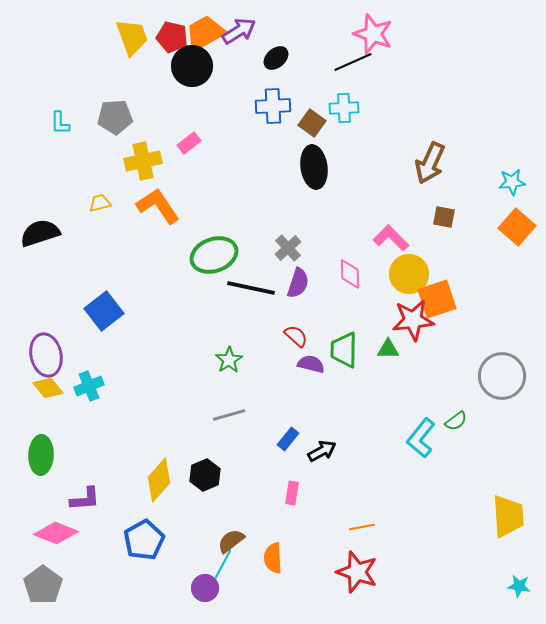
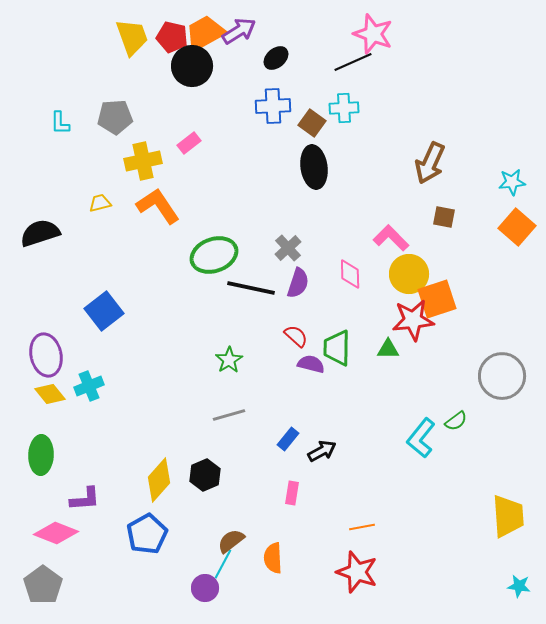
green trapezoid at (344, 350): moved 7 px left, 2 px up
yellow diamond at (48, 388): moved 2 px right, 6 px down
blue pentagon at (144, 540): moved 3 px right, 6 px up
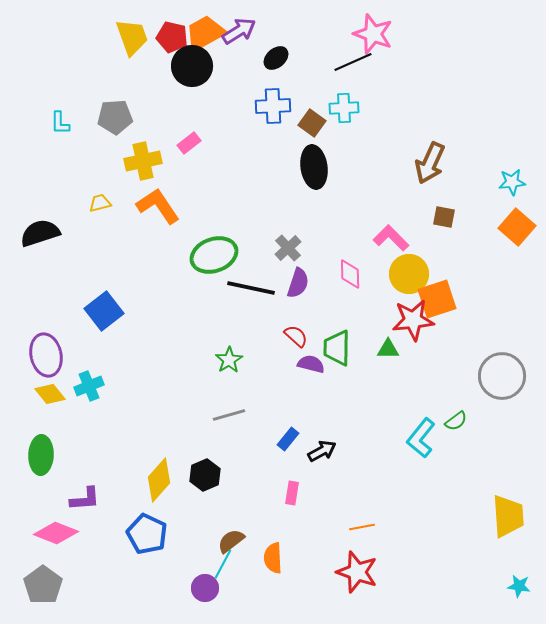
blue pentagon at (147, 534): rotated 18 degrees counterclockwise
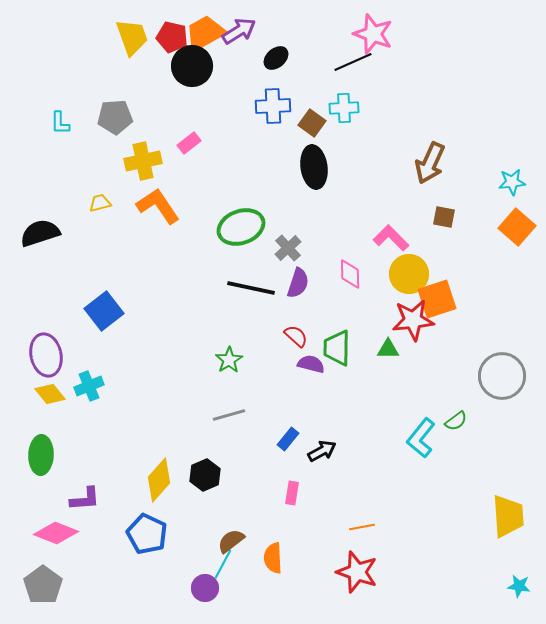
green ellipse at (214, 255): moved 27 px right, 28 px up
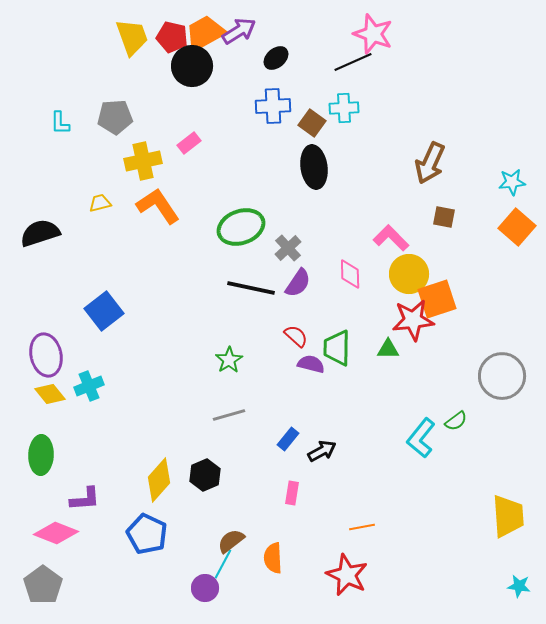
purple semicircle at (298, 283): rotated 16 degrees clockwise
red star at (357, 572): moved 10 px left, 3 px down; rotated 6 degrees clockwise
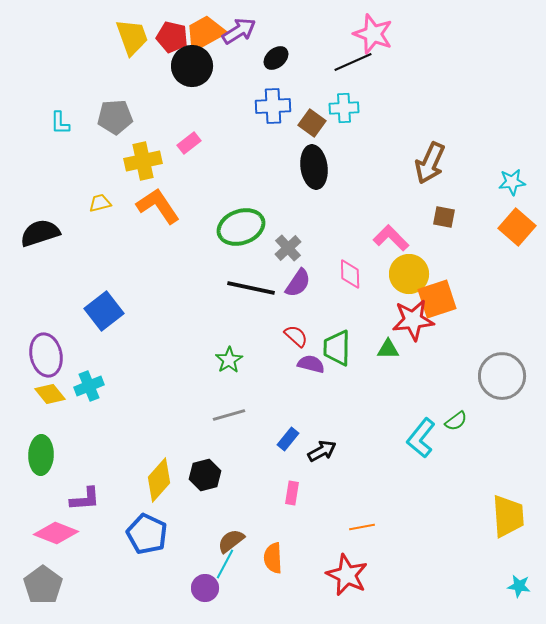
black hexagon at (205, 475): rotated 8 degrees clockwise
cyan line at (223, 564): moved 2 px right
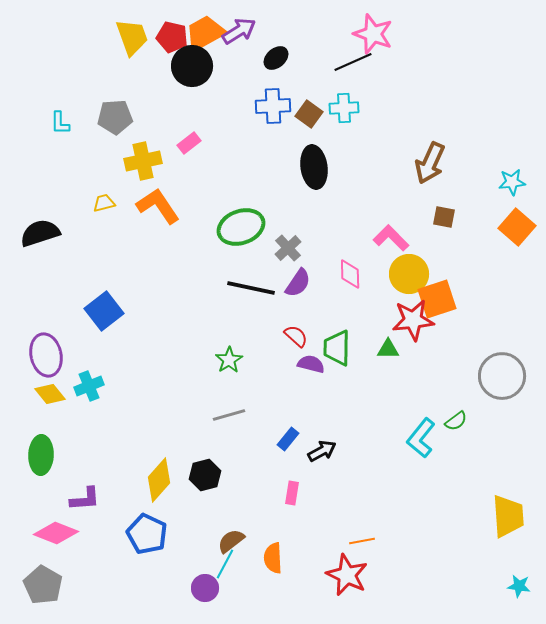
brown square at (312, 123): moved 3 px left, 9 px up
yellow trapezoid at (100, 203): moved 4 px right
orange line at (362, 527): moved 14 px down
gray pentagon at (43, 585): rotated 6 degrees counterclockwise
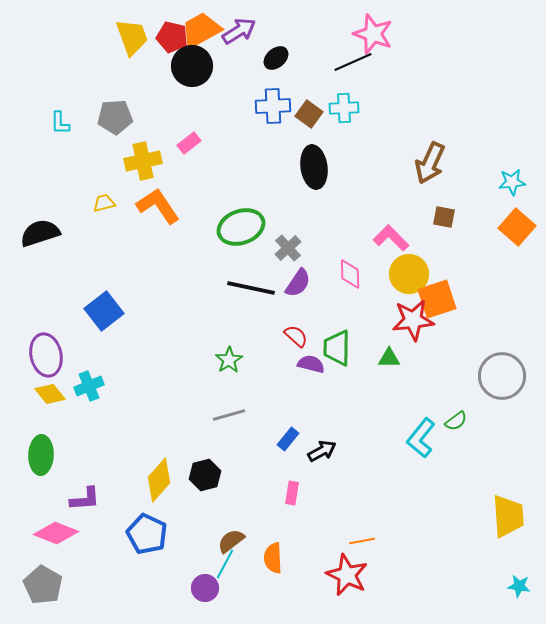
orange trapezoid at (205, 33): moved 4 px left, 3 px up
green triangle at (388, 349): moved 1 px right, 9 px down
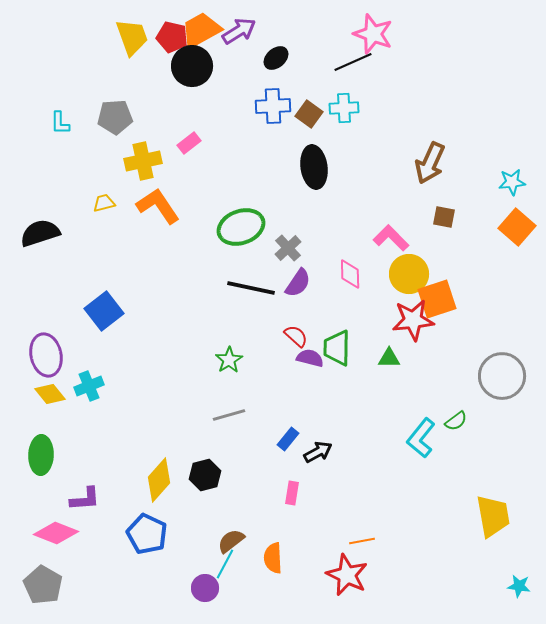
purple semicircle at (311, 364): moved 1 px left, 6 px up
black arrow at (322, 451): moved 4 px left, 1 px down
yellow trapezoid at (508, 516): moved 15 px left; rotated 6 degrees counterclockwise
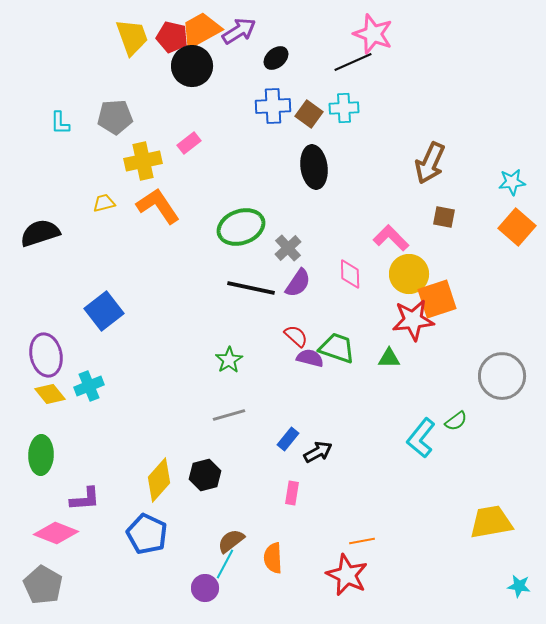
green trapezoid at (337, 348): rotated 108 degrees clockwise
yellow trapezoid at (493, 516): moved 2 px left, 6 px down; rotated 90 degrees counterclockwise
